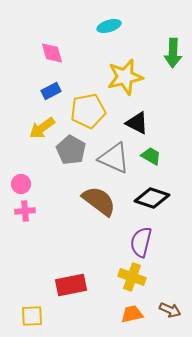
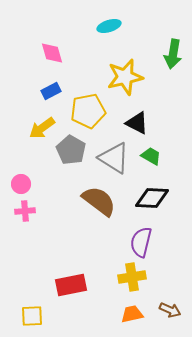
green arrow: moved 1 px down; rotated 8 degrees clockwise
gray triangle: rotated 8 degrees clockwise
black diamond: rotated 16 degrees counterclockwise
yellow cross: rotated 28 degrees counterclockwise
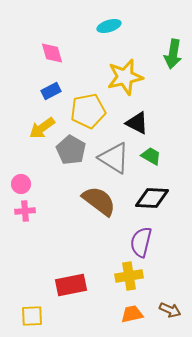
yellow cross: moved 3 px left, 1 px up
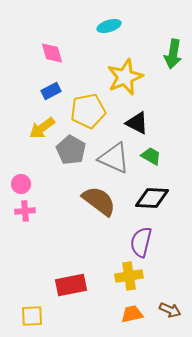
yellow star: rotated 9 degrees counterclockwise
gray triangle: rotated 8 degrees counterclockwise
